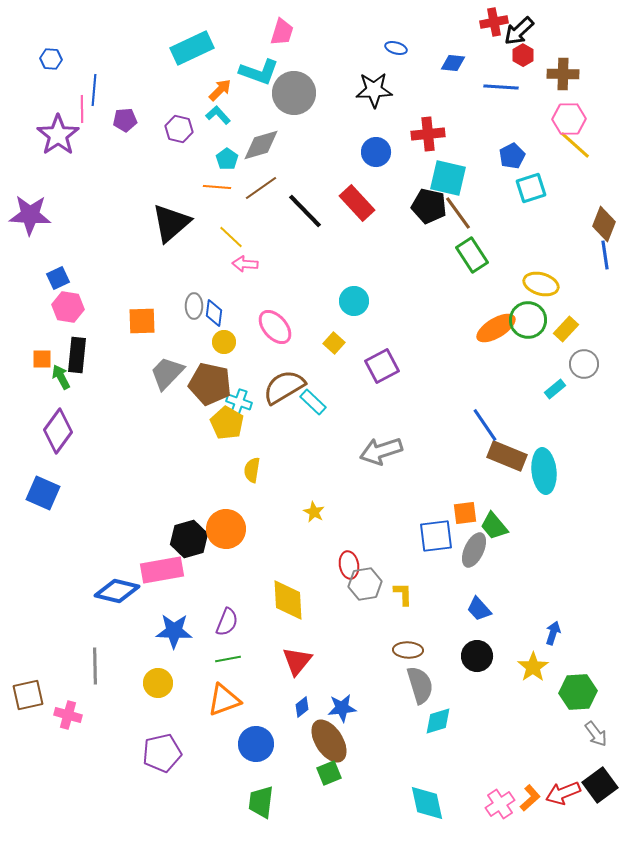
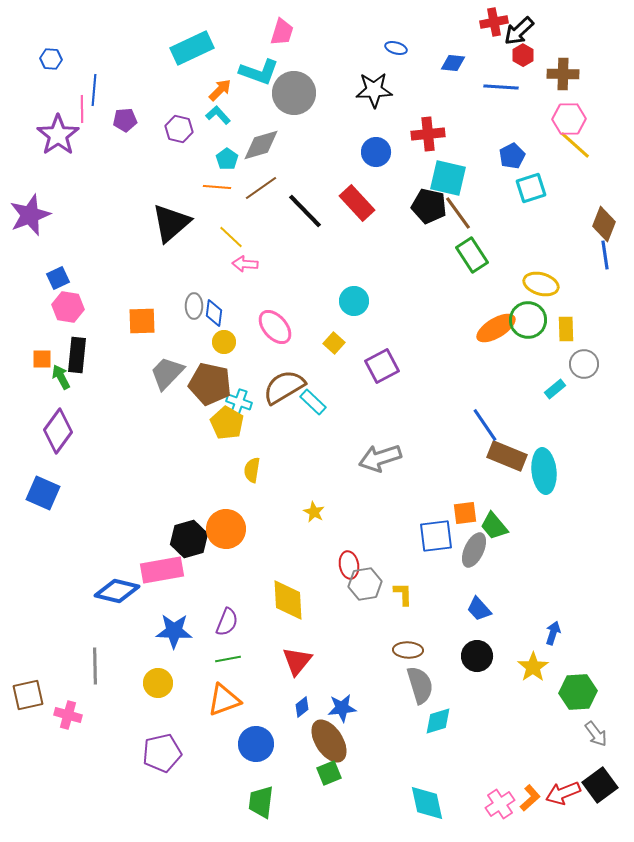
purple star at (30, 215): rotated 24 degrees counterclockwise
yellow rectangle at (566, 329): rotated 45 degrees counterclockwise
gray arrow at (381, 451): moved 1 px left, 7 px down
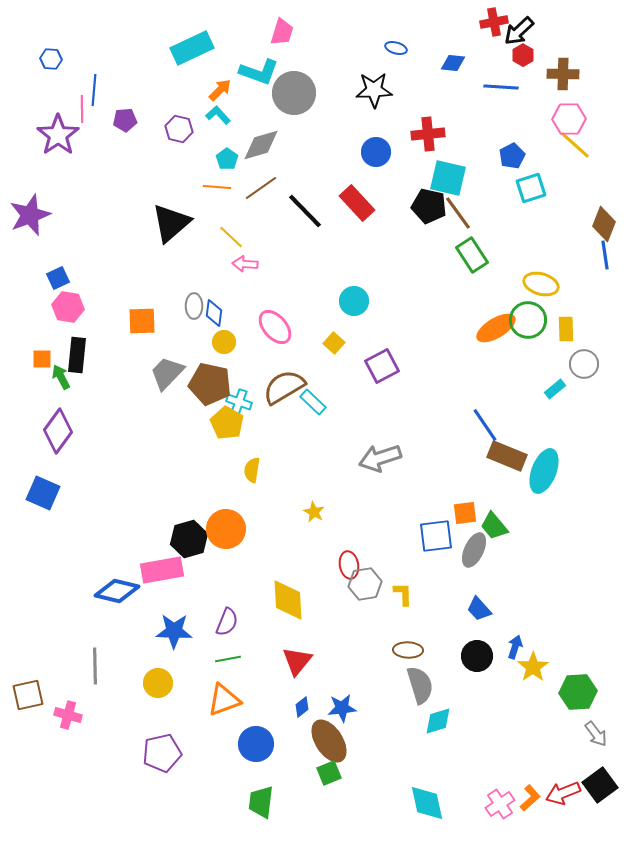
cyan ellipse at (544, 471): rotated 27 degrees clockwise
blue arrow at (553, 633): moved 38 px left, 14 px down
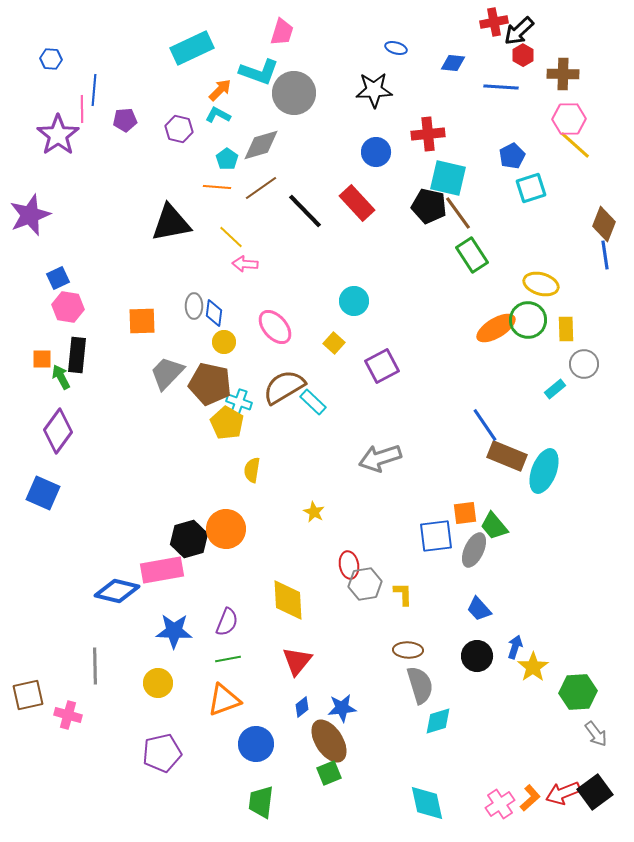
cyan L-shape at (218, 115): rotated 20 degrees counterclockwise
black triangle at (171, 223): rotated 30 degrees clockwise
black square at (600, 785): moved 5 px left, 7 px down
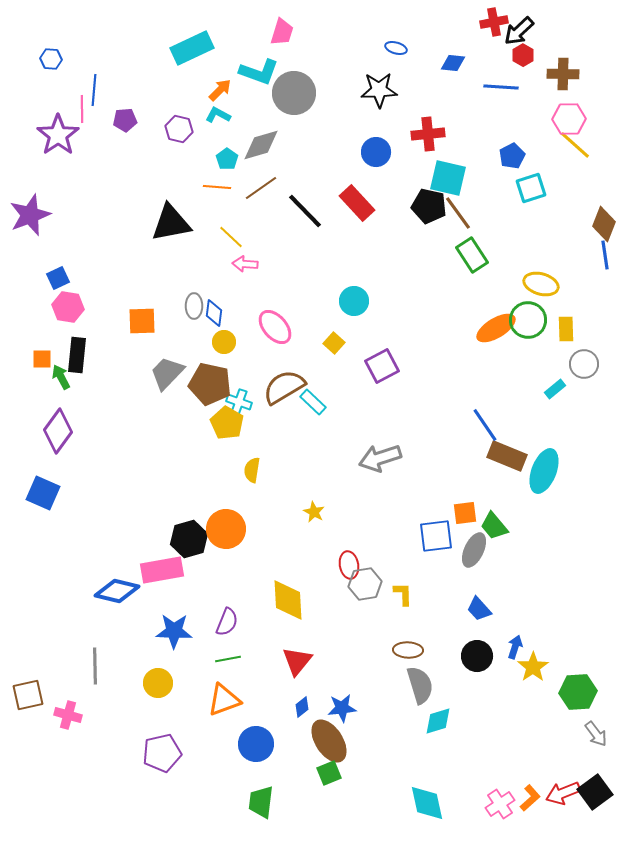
black star at (374, 90): moved 5 px right
